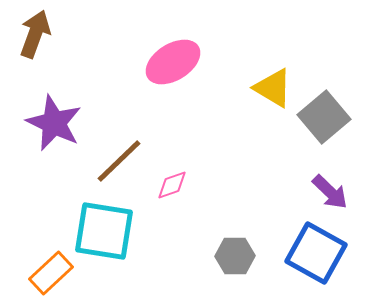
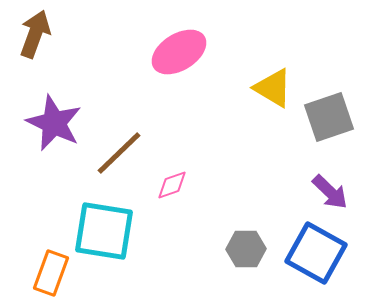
pink ellipse: moved 6 px right, 10 px up
gray square: moved 5 px right; rotated 21 degrees clockwise
brown line: moved 8 px up
gray hexagon: moved 11 px right, 7 px up
orange rectangle: rotated 27 degrees counterclockwise
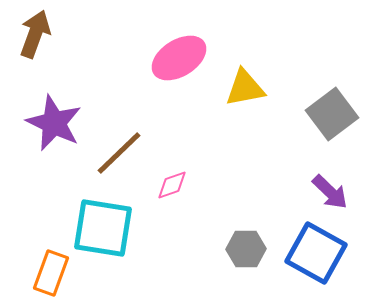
pink ellipse: moved 6 px down
yellow triangle: moved 28 px left; rotated 42 degrees counterclockwise
gray square: moved 3 px right, 3 px up; rotated 18 degrees counterclockwise
cyan square: moved 1 px left, 3 px up
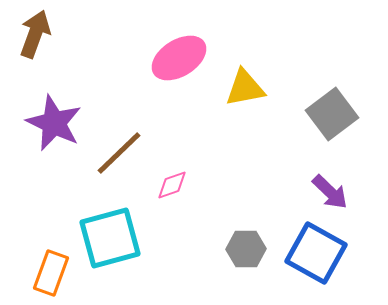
cyan square: moved 7 px right, 10 px down; rotated 24 degrees counterclockwise
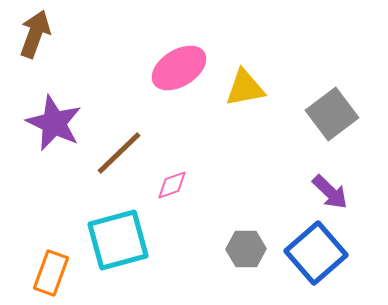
pink ellipse: moved 10 px down
cyan square: moved 8 px right, 2 px down
blue square: rotated 20 degrees clockwise
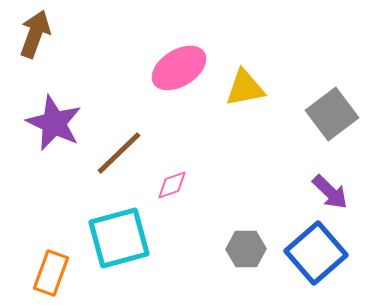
cyan square: moved 1 px right, 2 px up
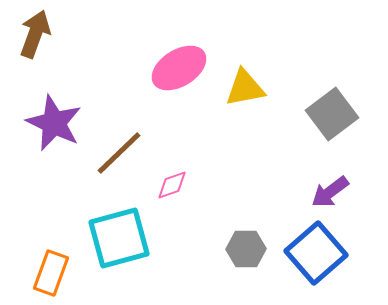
purple arrow: rotated 99 degrees clockwise
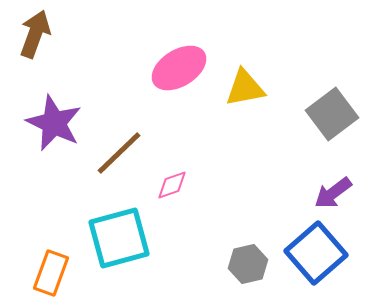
purple arrow: moved 3 px right, 1 px down
gray hexagon: moved 2 px right, 15 px down; rotated 12 degrees counterclockwise
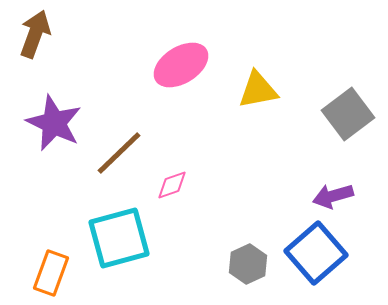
pink ellipse: moved 2 px right, 3 px up
yellow triangle: moved 13 px right, 2 px down
gray square: moved 16 px right
purple arrow: moved 3 px down; rotated 21 degrees clockwise
gray hexagon: rotated 12 degrees counterclockwise
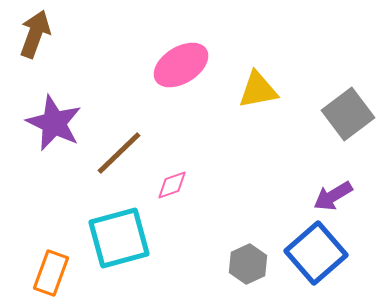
purple arrow: rotated 15 degrees counterclockwise
